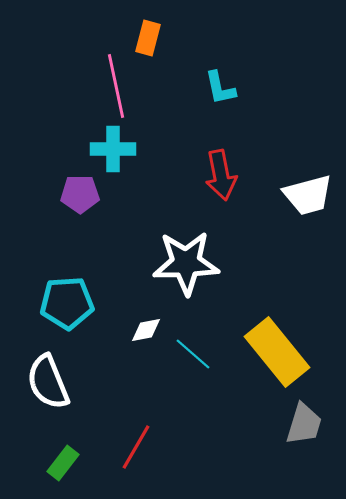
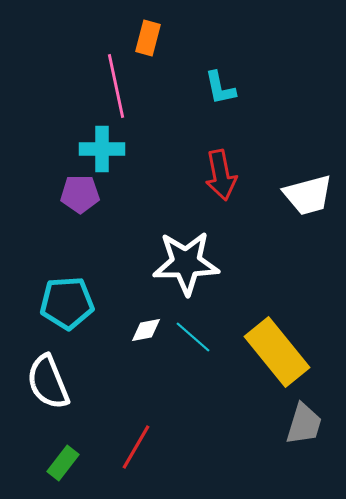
cyan cross: moved 11 px left
cyan line: moved 17 px up
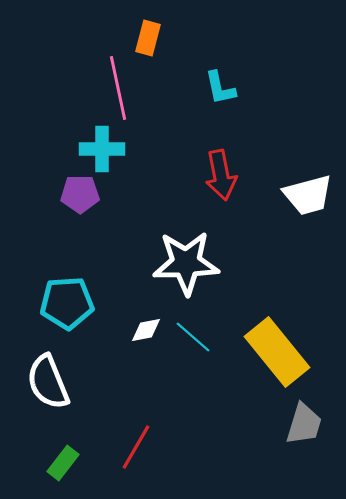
pink line: moved 2 px right, 2 px down
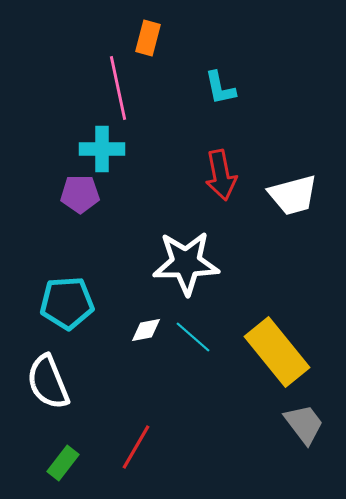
white trapezoid: moved 15 px left
gray trapezoid: rotated 54 degrees counterclockwise
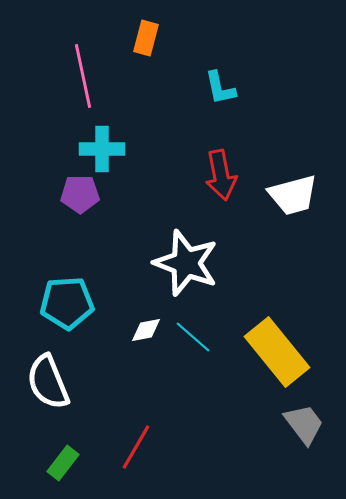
orange rectangle: moved 2 px left
pink line: moved 35 px left, 12 px up
white star: rotated 22 degrees clockwise
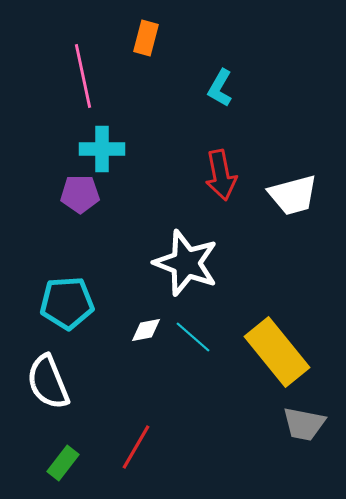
cyan L-shape: rotated 42 degrees clockwise
gray trapezoid: rotated 138 degrees clockwise
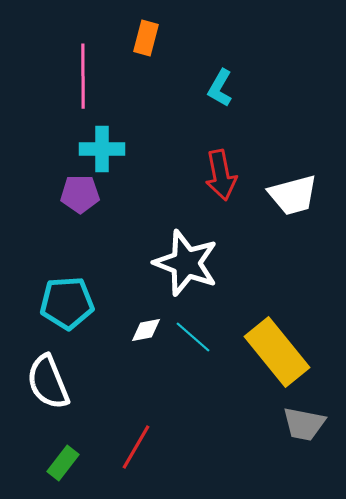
pink line: rotated 12 degrees clockwise
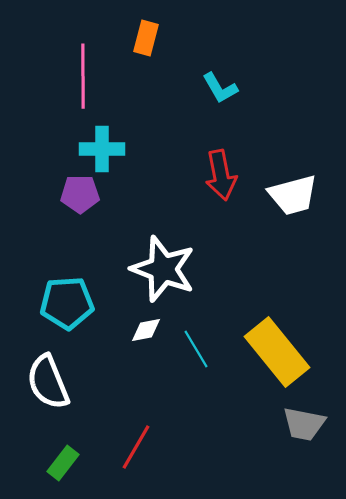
cyan L-shape: rotated 60 degrees counterclockwise
white star: moved 23 px left, 6 px down
cyan line: moved 3 px right, 12 px down; rotated 18 degrees clockwise
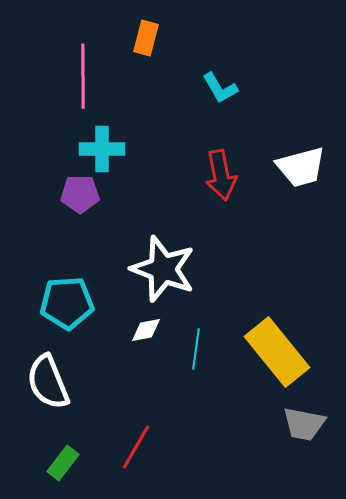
white trapezoid: moved 8 px right, 28 px up
cyan line: rotated 39 degrees clockwise
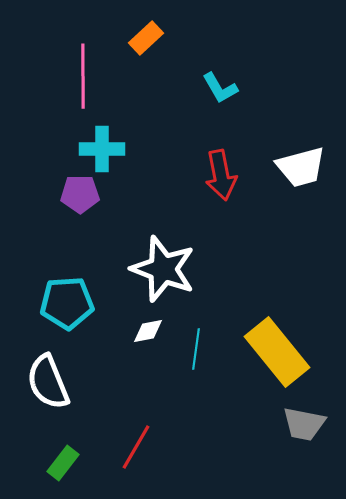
orange rectangle: rotated 32 degrees clockwise
white diamond: moved 2 px right, 1 px down
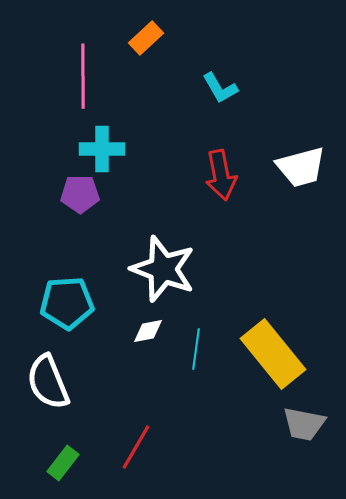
yellow rectangle: moved 4 px left, 2 px down
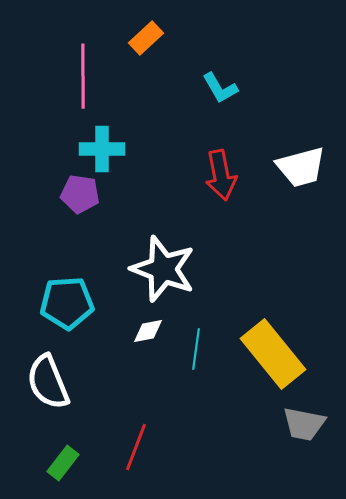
purple pentagon: rotated 9 degrees clockwise
red line: rotated 9 degrees counterclockwise
